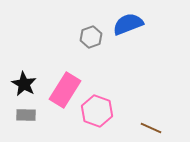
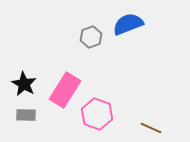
pink hexagon: moved 3 px down
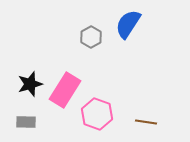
blue semicircle: rotated 36 degrees counterclockwise
gray hexagon: rotated 10 degrees counterclockwise
black star: moved 6 px right; rotated 25 degrees clockwise
gray rectangle: moved 7 px down
brown line: moved 5 px left, 6 px up; rotated 15 degrees counterclockwise
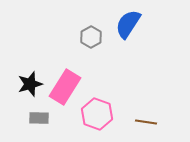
pink rectangle: moved 3 px up
gray rectangle: moved 13 px right, 4 px up
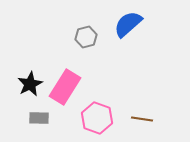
blue semicircle: rotated 16 degrees clockwise
gray hexagon: moved 5 px left; rotated 15 degrees clockwise
black star: rotated 10 degrees counterclockwise
pink hexagon: moved 4 px down
brown line: moved 4 px left, 3 px up
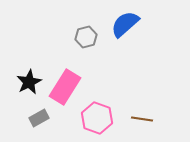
blue semicircle: moved 3 px left
black star: moved 1 px left, 2 px up
gray rectangle: rotated 30 degrees counterclockwise
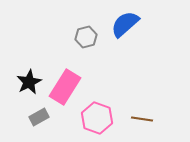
gray rectangle: moved 1 px up
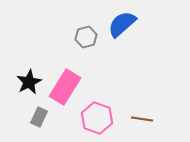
blue semicircle: moved 3 px left
gray rectangle: rotated 36 degrees counterclockwise
